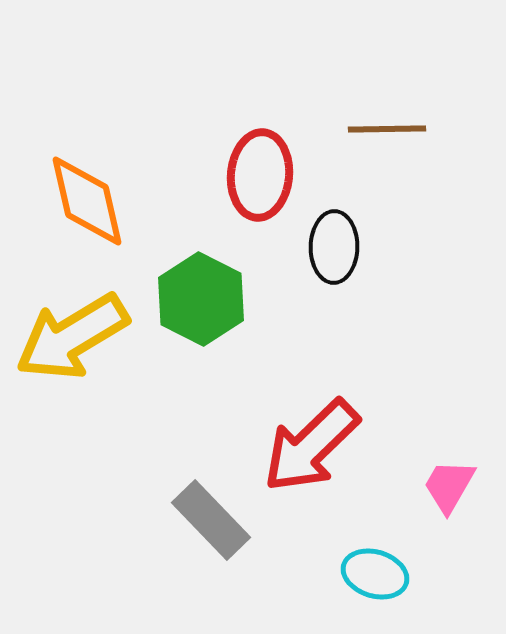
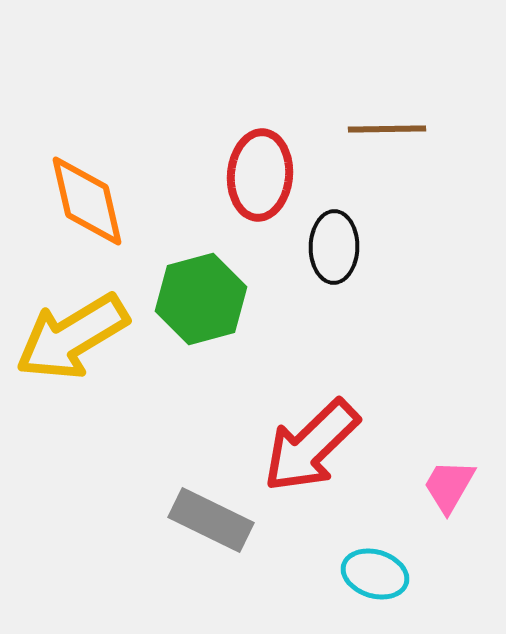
green hexagon: rotated 18 degrees clockwise
gray rectangle: rotated 20 degrees counterclockwise
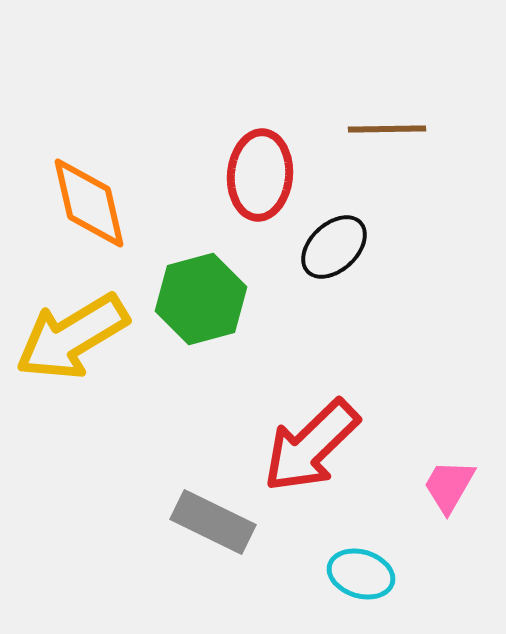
orange diamond: moved 2 px right, 2 px down
black ellipse: rotated 46 degrees clockwise
gray rectangle: moved 2 px right, 2 px down
cyan ellipse: moved 14 px left
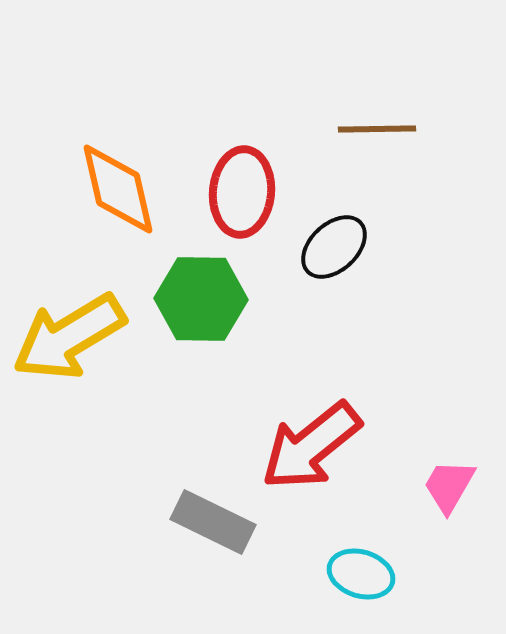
brown line: moved 10 px left
red ellipse: moved 18 px left, 17 px down
orange diamond: moved 29 px right, 14 px up
green hexagon: rotated 16 degrees clockwise
yellow arrow: moved 3 px left
red arrow: rotated 5 degrees clockwise
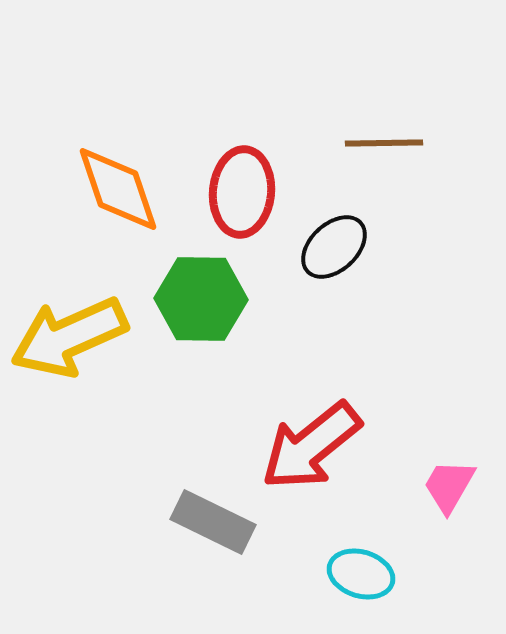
brown line: moved 7 px right, 14 px down
orange diamond: rotated 6 degrees counterclockwise
yellow arrow: rotated 7 degrees clockwise
